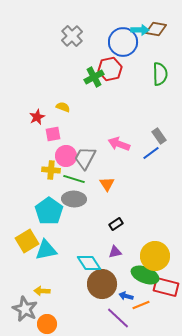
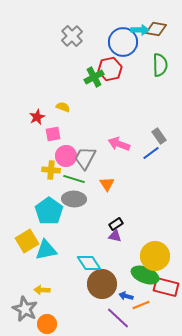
green semicircle: moved 9 px up
purple triangle: moved 16 px up; rotated 24 degrees clockwise
yellow arrow: moved 1 px up
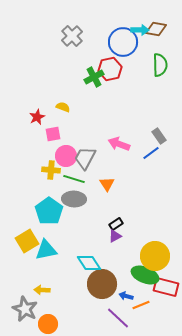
purple triangle: rotated 40 degrees counterclockwise
orange circle: moved 1 px right
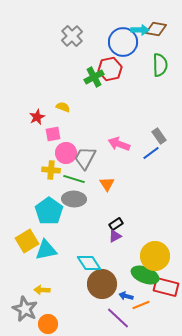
pink circle: moved 3 px up
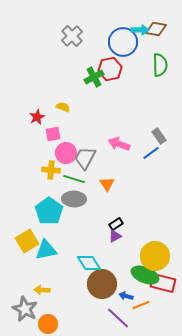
red rectangle: moved 3 px left, 4 px up
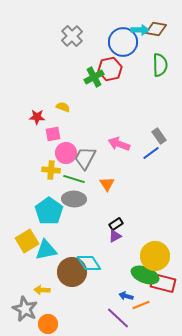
red star: rotated 28 degrees clockwise
brown circle: moved 30 px left, 12 px up
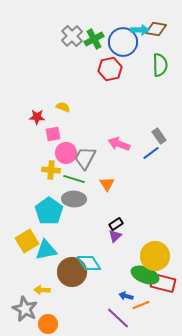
green cross: moved 38 px up
purple triangle: rotated 16 degrees counterclockwise
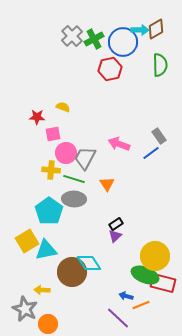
brown diamond: rotated 40 degrees counterclockwise
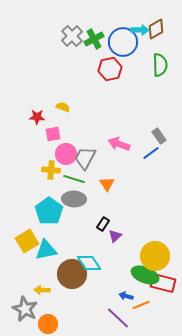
pink circle: moved 1 px down
black rectangle: moved 13 px left; rotated 24 degrees counterclockwise
brown circle: moved 2 px down
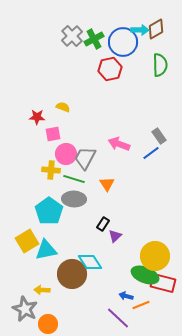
cyan diamond: moved 1 px right, 1 px up
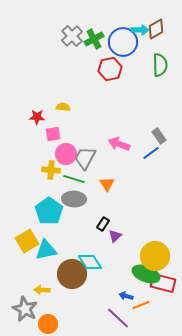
yellow semicircle: rotated 16 degrees counterclockwise
green ellipse: moved 1 px right, 1 px up
